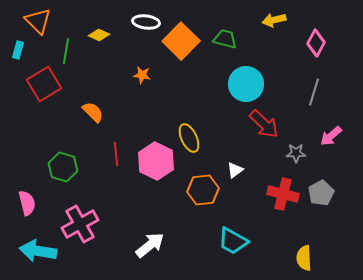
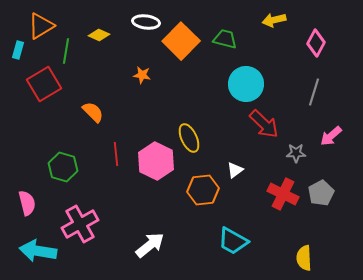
orange triangle: moved 3 px right, 5 px down; rotated 44 degrees clockwise
red cross: rotated 12 degrees clockwise
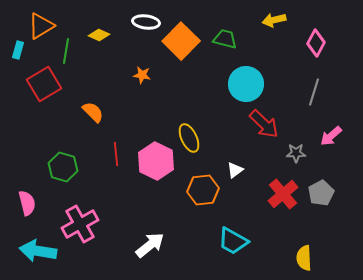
red cross: rotated 24 degrees clockwise
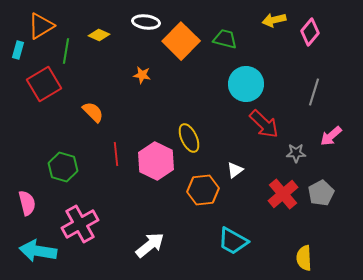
pink diamond: moved 6 px left, 11 px up; rotated 12 degrees clockwise
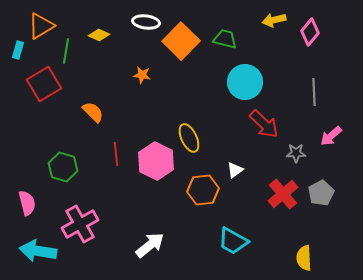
cyan circle: moved 1 px left, 2 px up
gray line: rotated 20 degrees counterclockwise
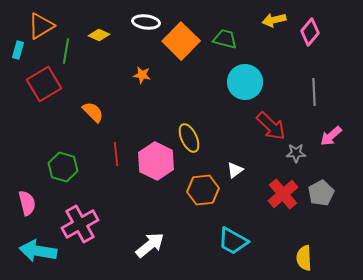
red arrow: moved 7 px right, 2 px down
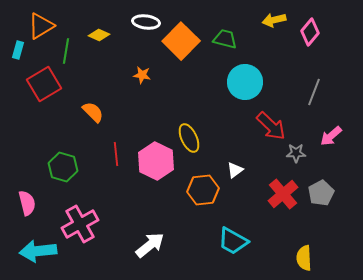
gray line: rotated 24 degrees clockwise
cyan arrow: rotated 15 degrees counterclockwise
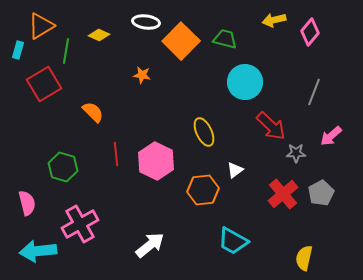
yellow ellipse: moved 15 px right, 6 px up
yellow semicircle: rotated 15 degrees clockwise
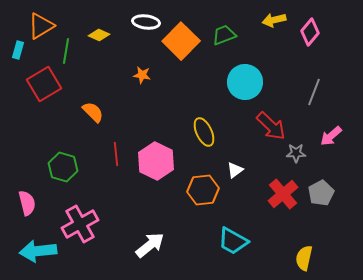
green trapezoid: moved 1 px left, 4 px up; rotated 35 degrees counterclockwise
